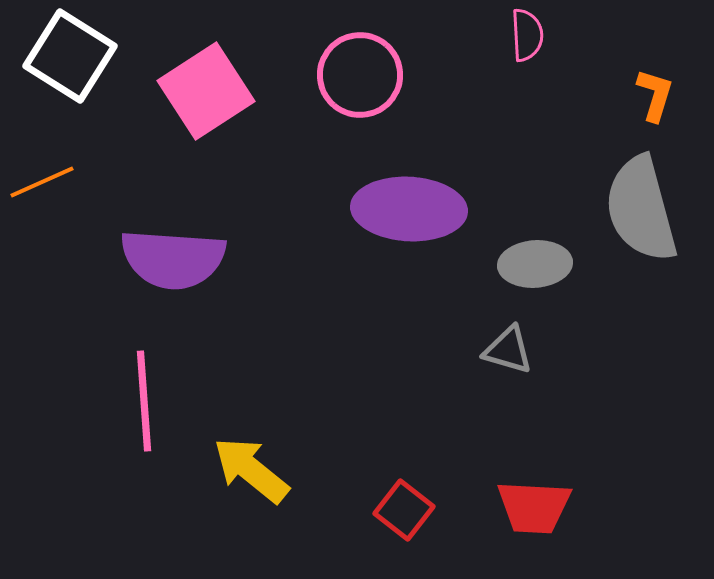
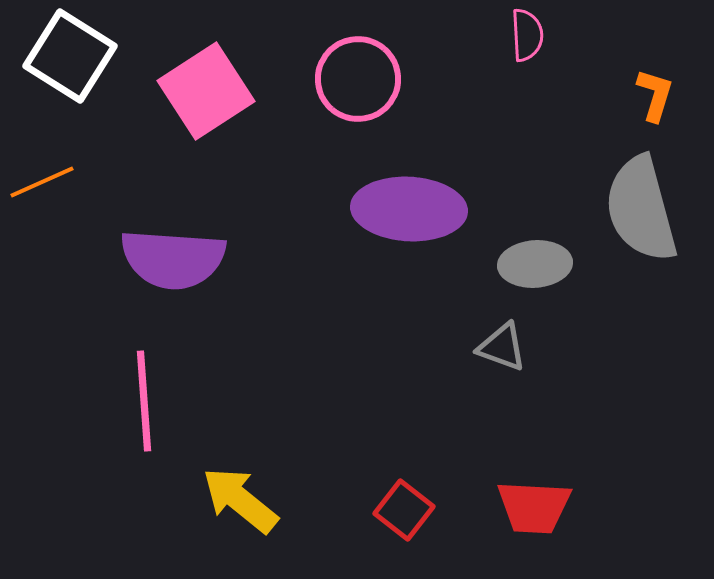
pink circle: moved 2 px left, 4 px down
gray triangle: moved 6 px left, 3 px up; rotated 4 degrees clockwise
yellow arrow: moved 11 px left, 30 px down
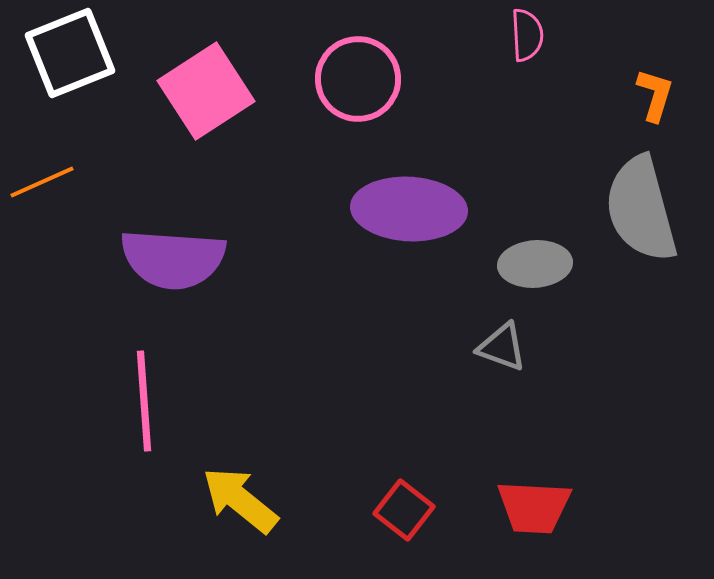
white square: moved 3 px up; rotated 36 degrees clockwise
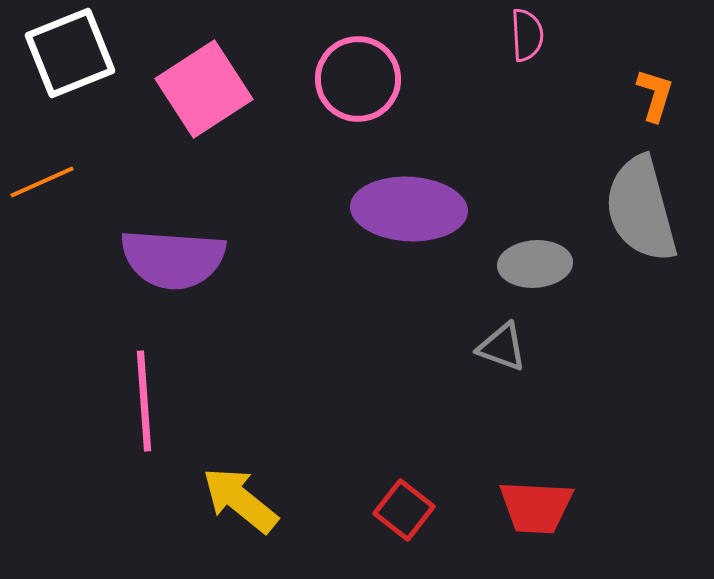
pink square: moved 2 px left, 2 px up
red trapezoid: moved 2 px right
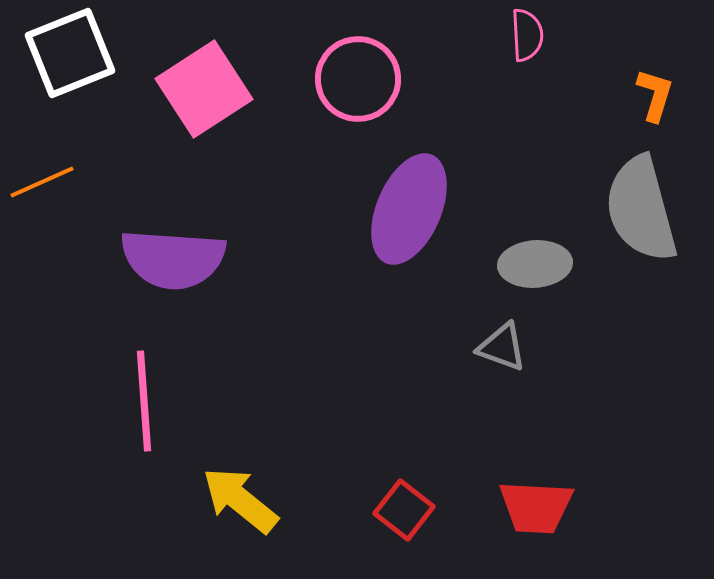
purple ellipse: rotated 70 degrees counterclockwise
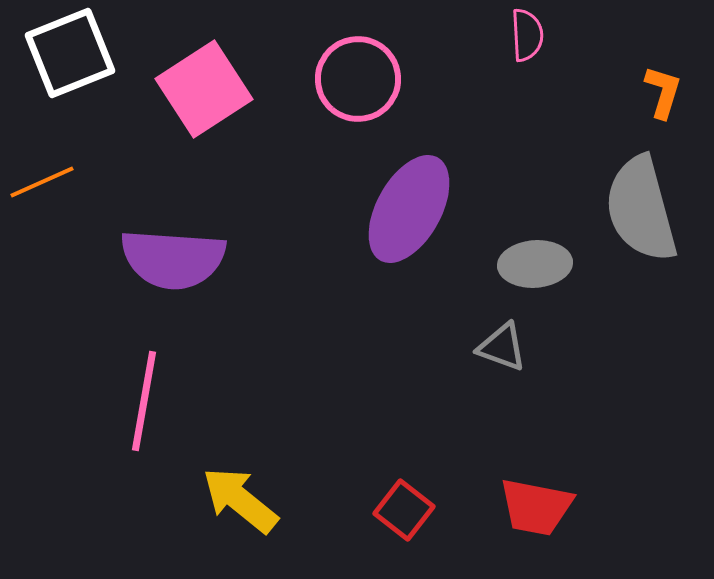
orange L-shape: moved 8 px right, 3 px up
purple ellipse: rotated 6 degrees clockwise
pink line: rotated 14 degrees clockwise
red trapezoid: rotated 8 degrees clockwise
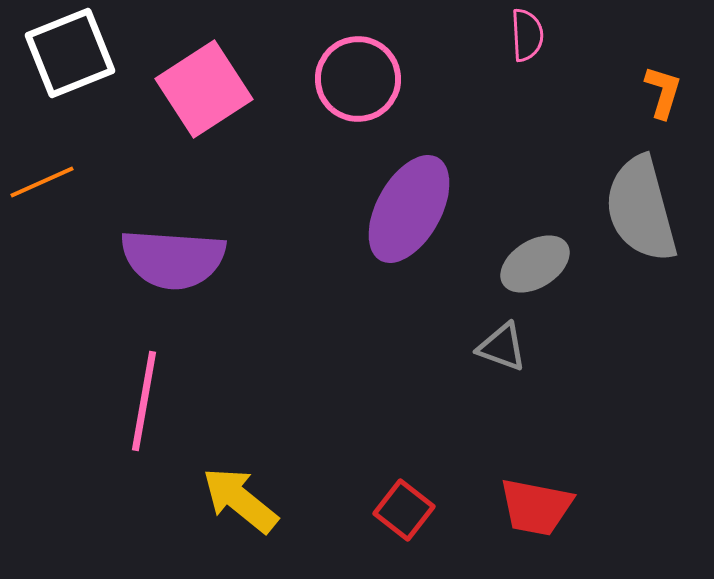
gray ellipse: rotated 28 degrees counterclockwise
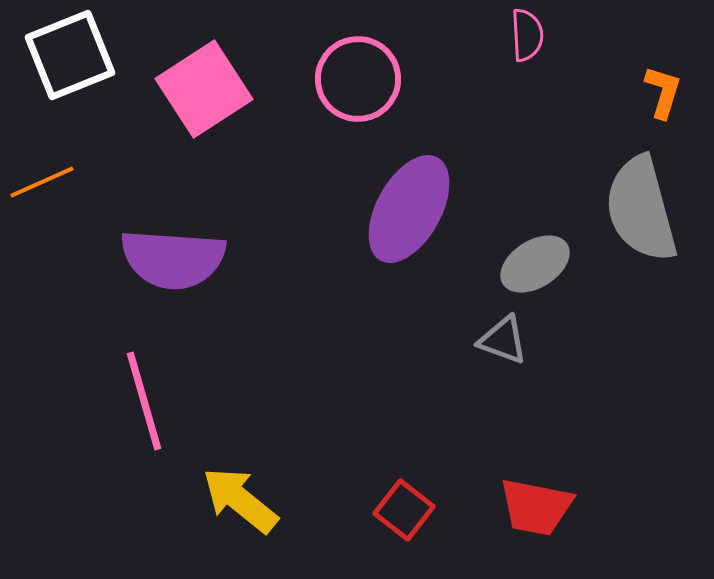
white square: moved 2 px down
gray triangle: moved 1 px right, 7 px up
pink line: rotated 26 degrees counterclockwise
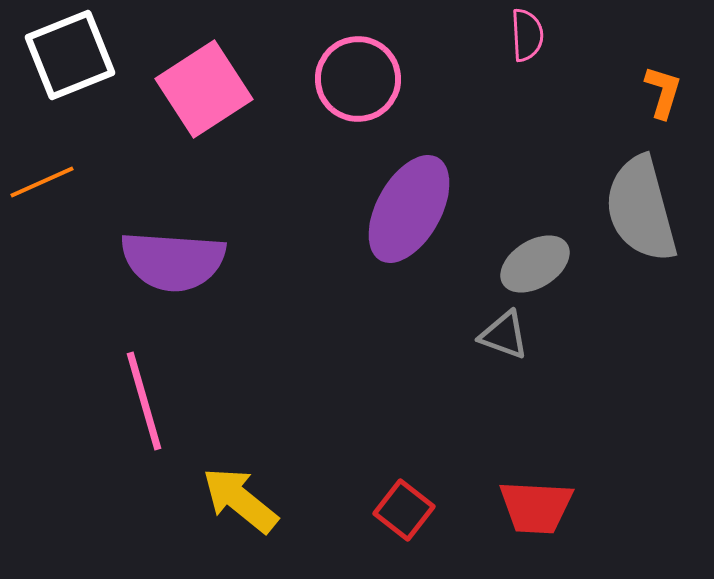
purple semicircle: moved 2 px down
gray triangle: moved 1 px right, 5 px up
red trapezoid: rotated 8 degrees counterclockwise
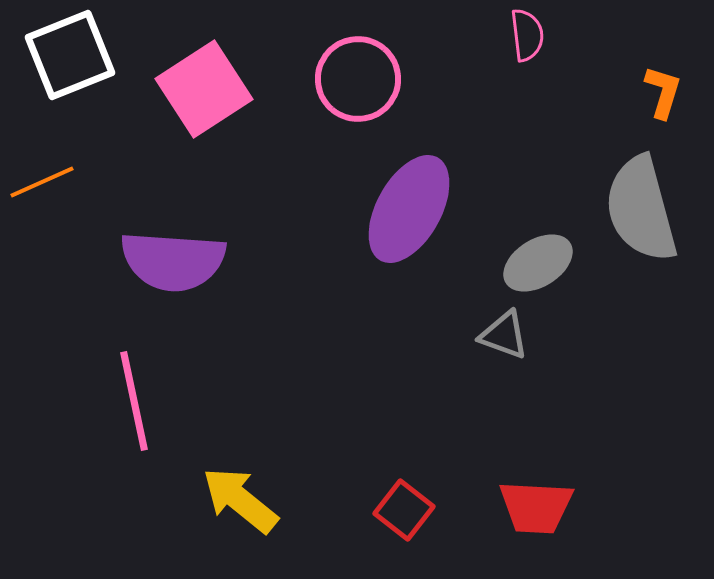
pink semicircle: rotated 4 degrees counterclockwise
gray ellipse: moved 3 px right, 1 px up
pink line: moved 10 px left; rotated 4 degrees clockwise
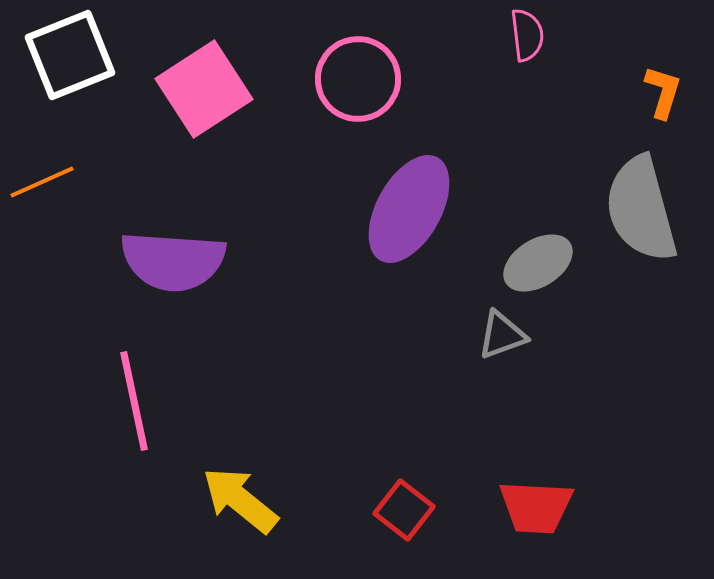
gray triangle: moved 2 px left; rotated 40 degrees counterclockwise
